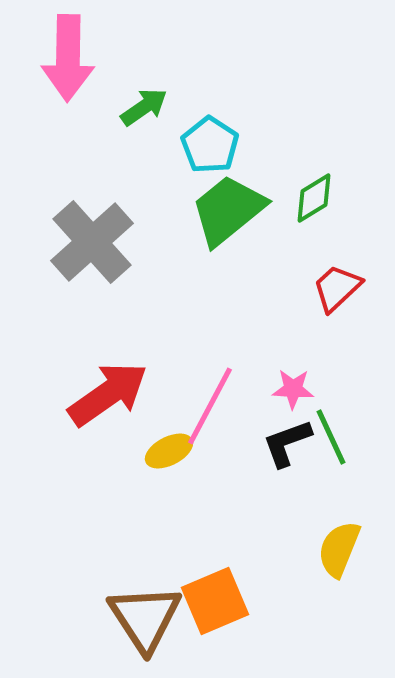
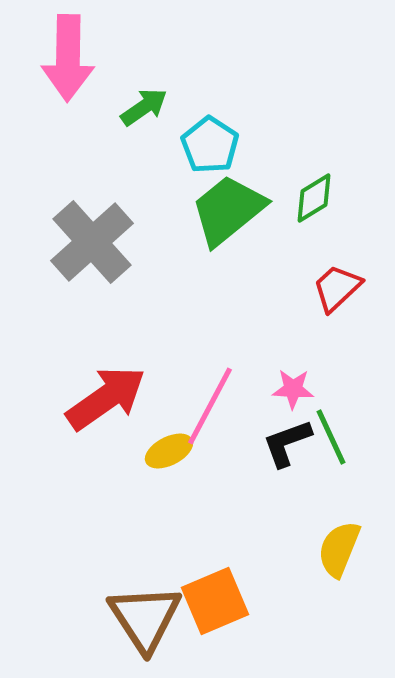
red arrow: moved 2 px left, 4 px down
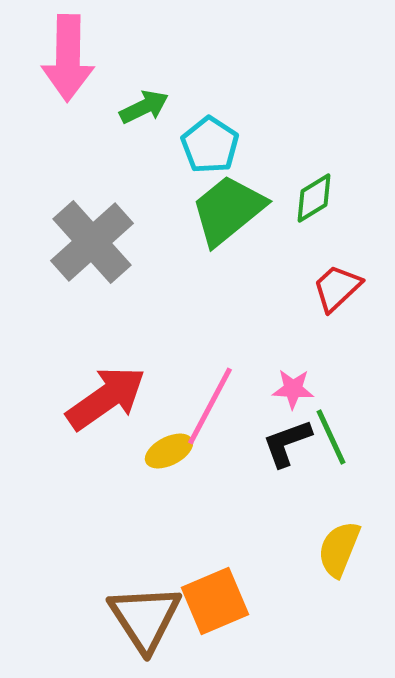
green arrow: rotated 9 degrees clockwise
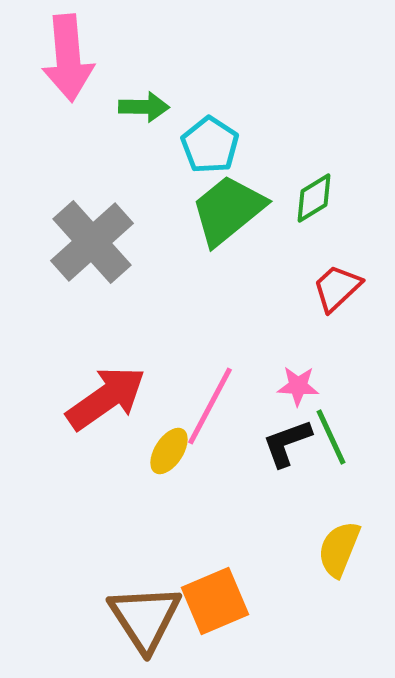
pink arrow: rotated 6 degrees counterclockwise
green arrow: rotated 27 degrees clockwise
pink star: moved 5 px right, 3 px up
yellow ellipse: rotated 30 degrees counterclockwise
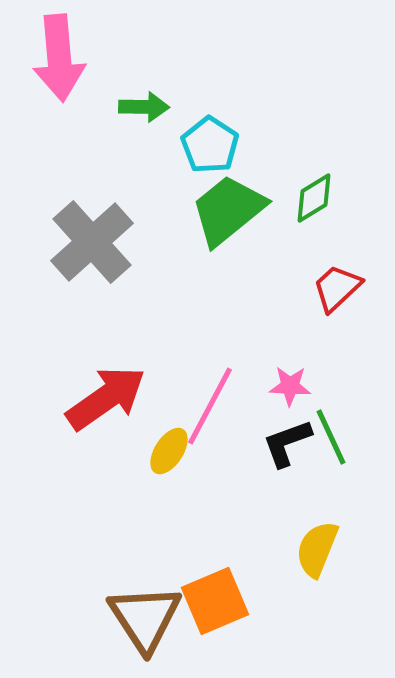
pink arrow: moved 9 px left
pink star: moved 8 px left
yellow semicircle: moved 22 px left
